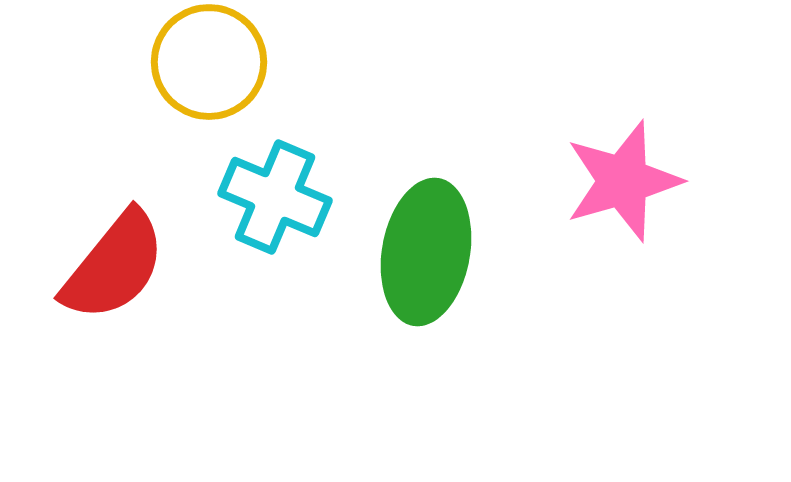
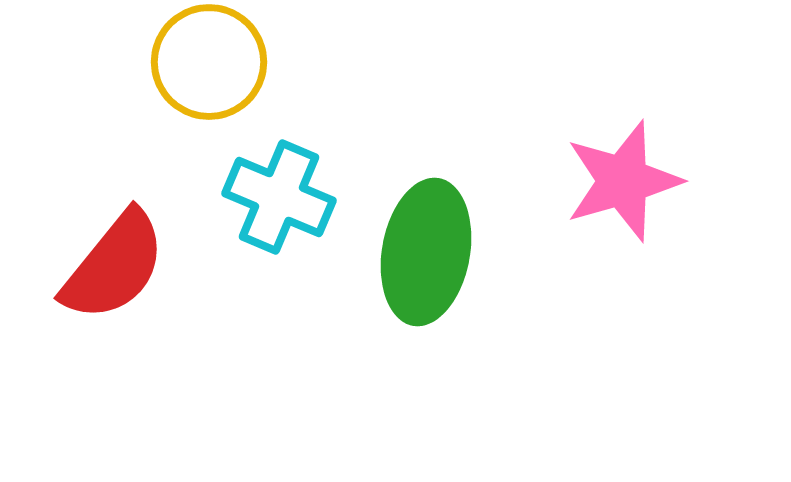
cyan cross: moved 4 px right
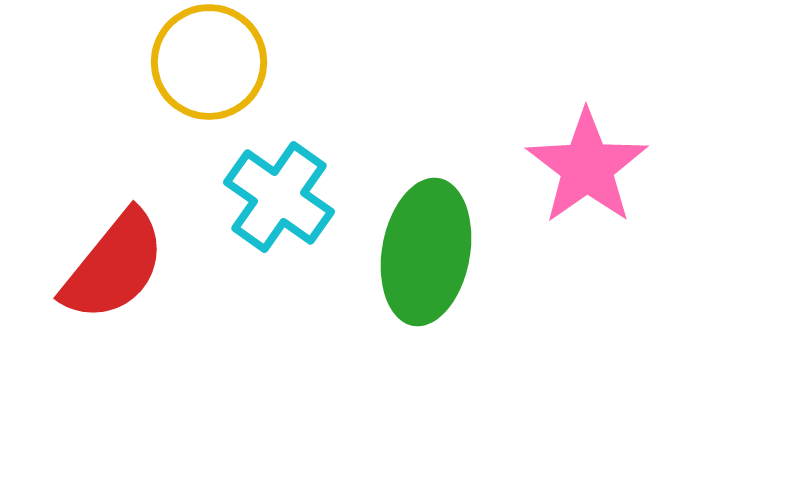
pink star: moved 36 px left, 14 px up; rotated 19 degrees counterclockwise
cyan cross: rotated 12 degrees clockwise
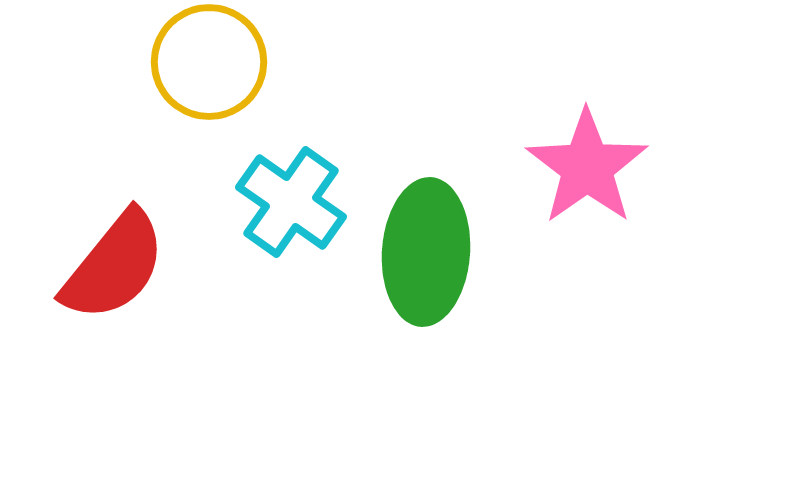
cyan cross: moved 12 px right, 5 px down
green ellipse: rotated 6 degrees counterclockwise
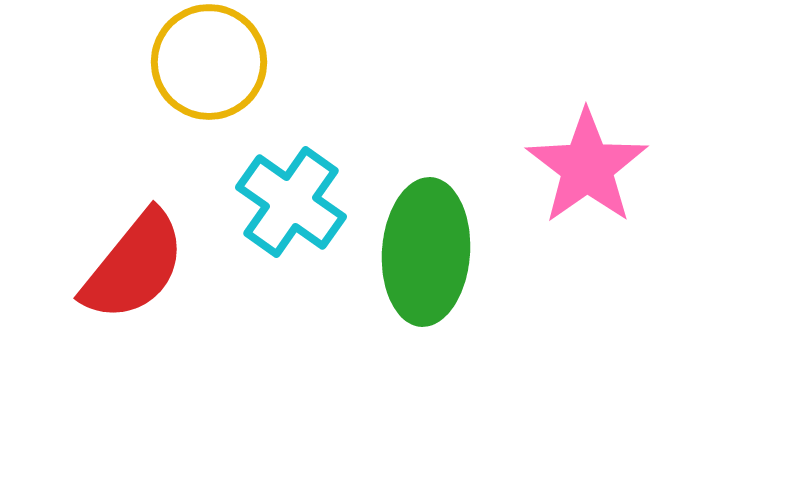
red semicircle: moved 20 px right
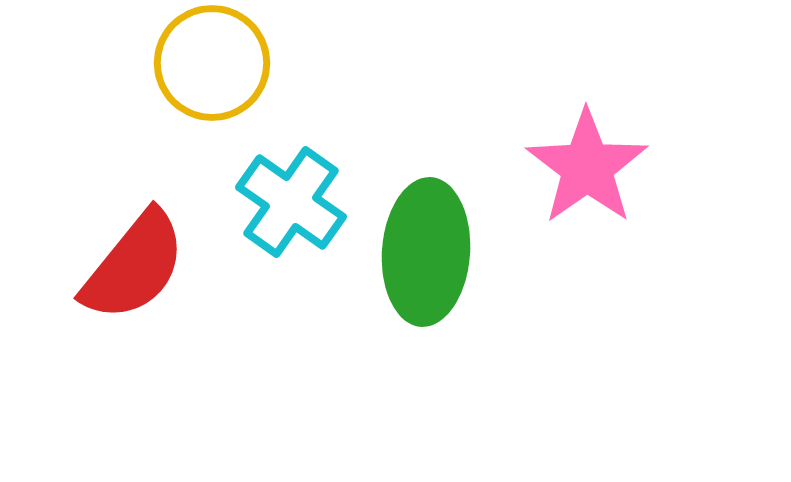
yellow circle: moved 3 px right, 1 px down
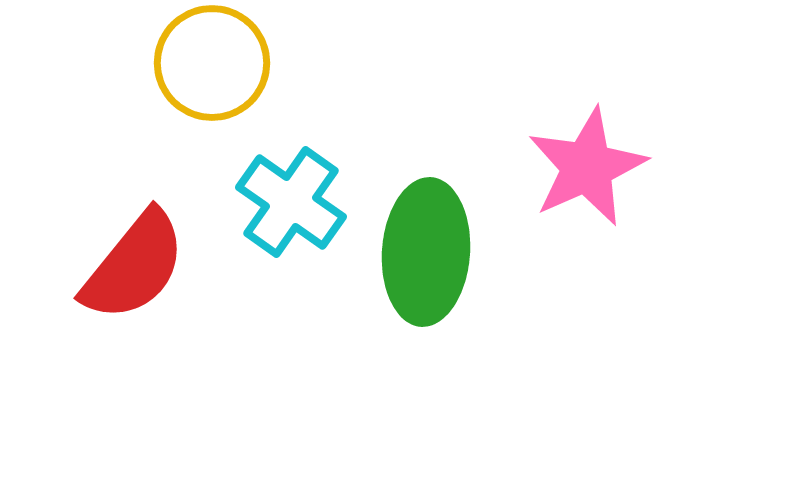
pink star: rotated 11 degrees clockwise
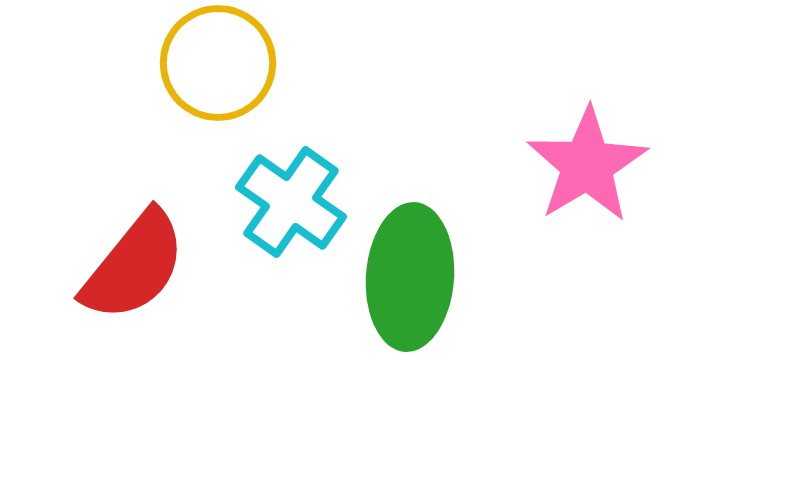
yellow circle: moved 6 px right
pink star: moved 2 px up; rotated 7 degrees counterclockwise
green ellipse: moved 16 px left, 25 px down
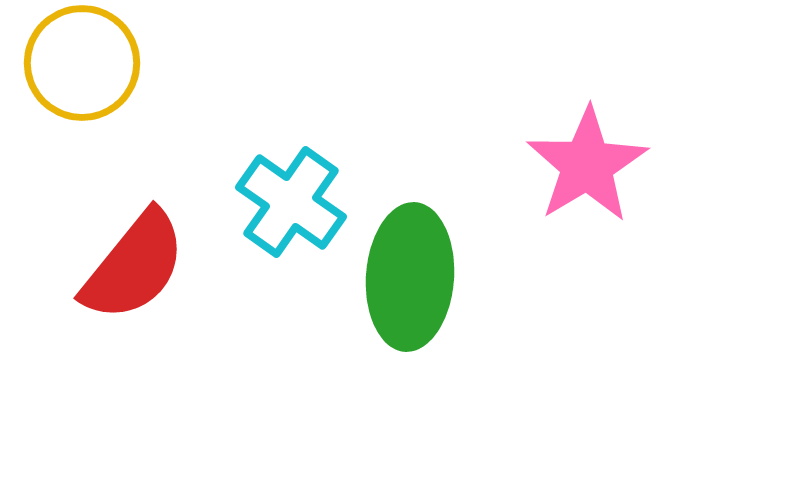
yellow circle: moved 136 px left
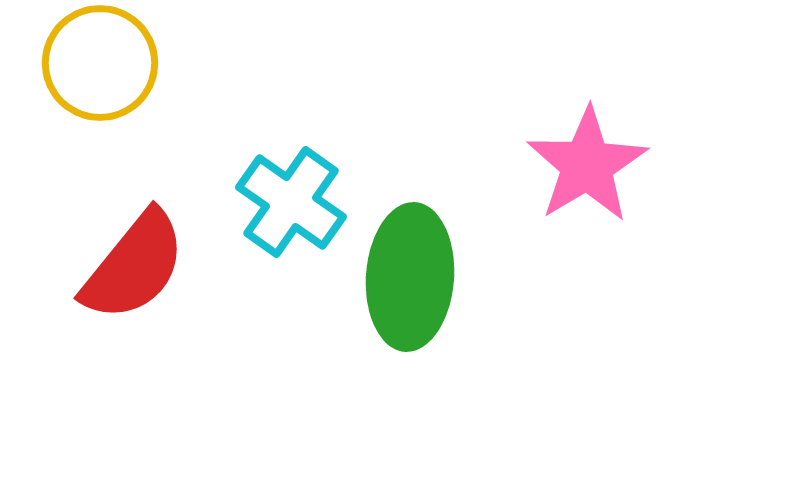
yellow circle: moved 18 px right
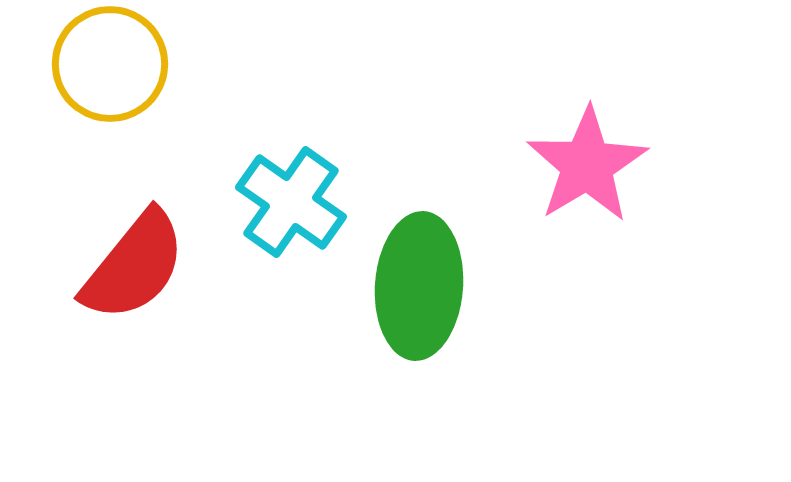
yellow circle: moved 10 px right, 1 px down
green ellipse: moved 9 px right, 9 px down
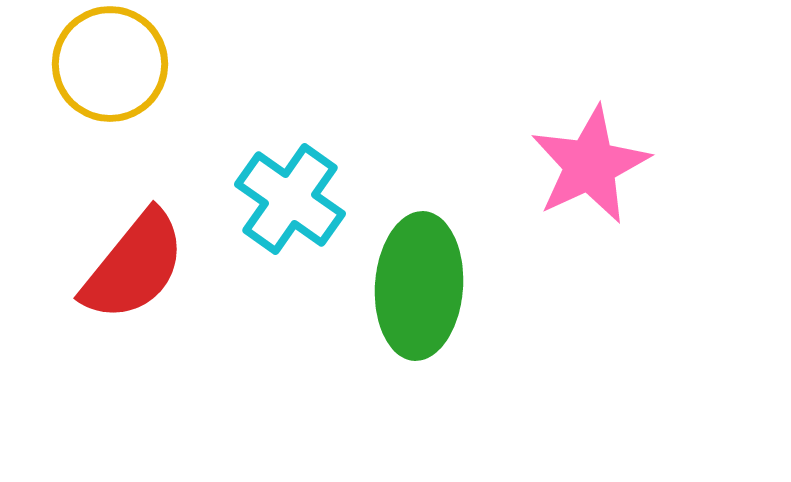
pink star: moved 3 px right; rotated 6 degrees clockwise
cyan cross: moved 1 px left, 3 px up
